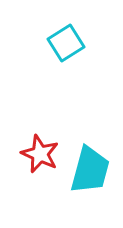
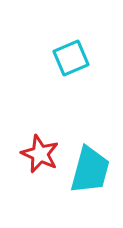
cyan square: moved 5 px right, 15 px down; rotated 9 degrees clockwise
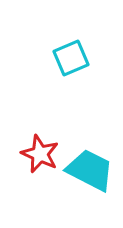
cyan trapezoid: rotated 78 degrees counterclockwise
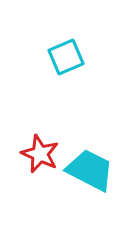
cyan square: moved 5 px left, 1 px up
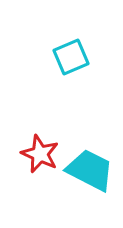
cyan square: moved 5 px right
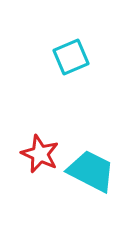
cyan trapezoid: moved 1 px right, 1 px down
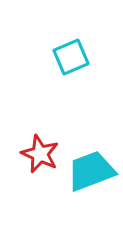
cyan trapezoid: rotated 48 degrees counterclockwise
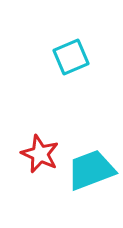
cyan trapezoid: moved 1 px up
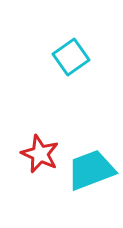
cyan square: rotated 12 degrees counterclockwise
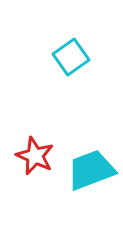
red star: moved 5 px left, 2 px down
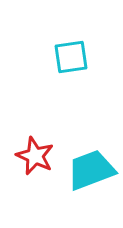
cyan square: rotated 27 degrees clockwise
